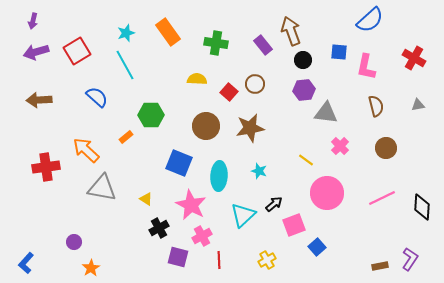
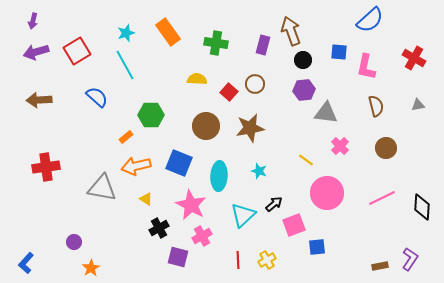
purple rectangle at (263, 45): rotated 54 degrees clockwise
orange arrow at (86, 150): moved 50 px right, 16 px down; rotated 56 degrees counterclockwise
blue square at (317, 247): rotated 36 degrees clockwise
red line at (219, 260): moved 19 px right
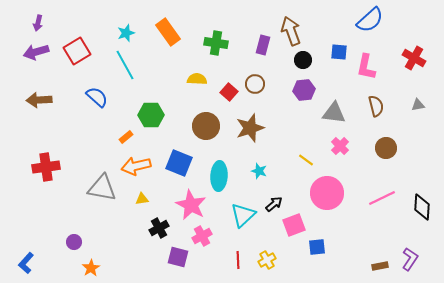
purple arrow at (33, 21): moved 5 px right, 2 px down
gray triangle at (326, 113): moved 8 px right
brown star at (250, 128): rotated 8 degrees counterclockwise
yellow triangle at (146, 199): moved 4 px left; rotated 40 degrees counterclockwise
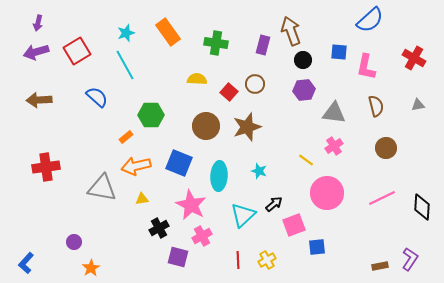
brown star at (250, 128): moved 3 px left, 1 px up
pink cross at (340, 146): moved 6 px left; rotated 12 degrees clockwise
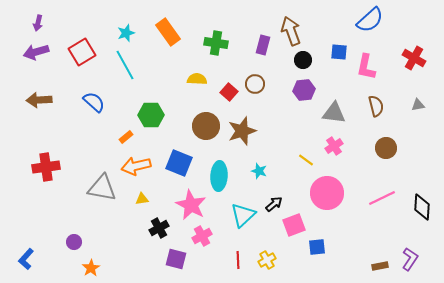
red square at (77, 51): moved 5 px right, 1 px down
blue semicircle at (97, 97): moved 3 px left, 5 px down
brown star at (247, 127): moved 5 px left, 4 px down
purple square at (178, 257): moved 2 px left, 2 px down
blue L-shape at (26, 263): moved 4 px up
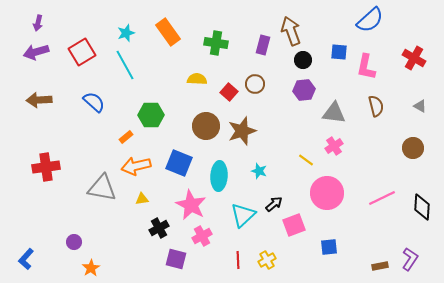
gray triangle at (418, 105): moved 2 px right, 1 px down; rotated 40 degrees clockwise
brown circle at (386, 148): moved 27 px right
blue square at (317, 247): moved 12 px right
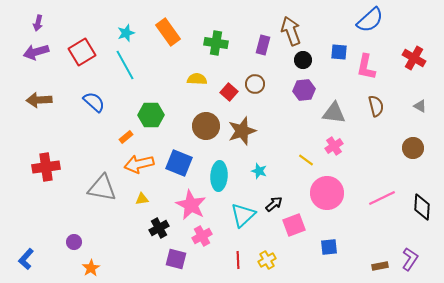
orange arrow at (136, 166): moved 3 px right, 2 px up
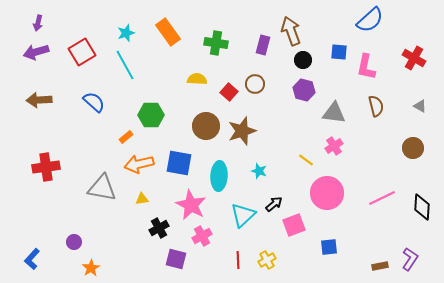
purple hexagon at (304, 90): rotated 20 degrees clockwise
blue square at (179, 163): rotated 12 degrees counterclockwise
blue L-shape at (26, 259): moved 6 px right
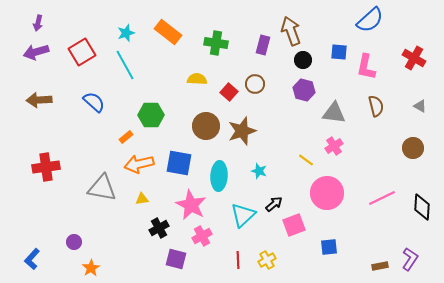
orange rectangle at (168, 32): rotated 16 degrees counterclockwise
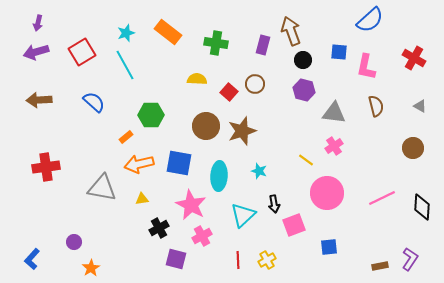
black arrow at (274, 204): rotated 120 degrees clockwise
